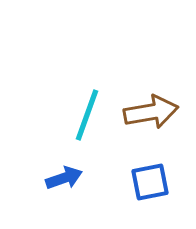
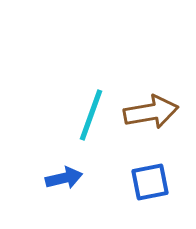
cyan line: moved 4 px right
blue arrow: rotated 6 degrees clockwise
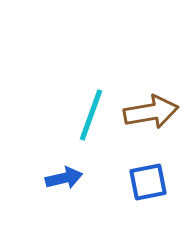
blue square: moved 2 px left
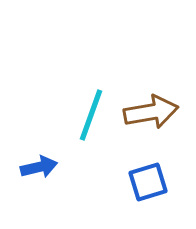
blue arrow: moved 25 px left, 11 px up
blue square: rotated 6 degrees counterclockwise
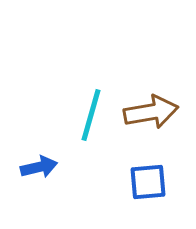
cyan line: rotated 4 degrees counterclockwise
blue square: rotated 12 degrees clockwise
